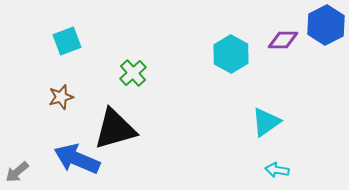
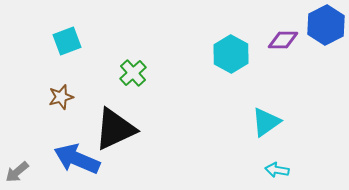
black triangle: rotated 9 degrees counterclockwise
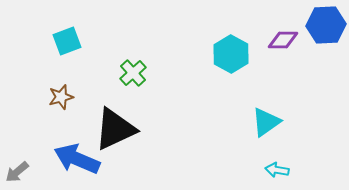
blue hexagon: rotated 24 degrees clockwise
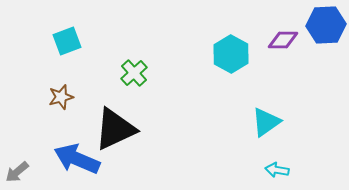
green cross: moved 1 px right
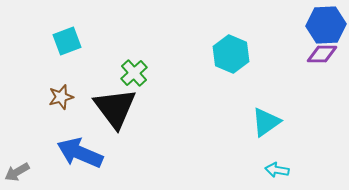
purple diamond: moved 39 px right, 14 px down
cyan hexagon: rotated 6 degrees counterclockwise
black triangle: moved 21 px up; rotated 42 degrees counterclockwise
blue arrow: moved 3 px right, 6 px up
gray arrow: rotated 10 degrees clockwise
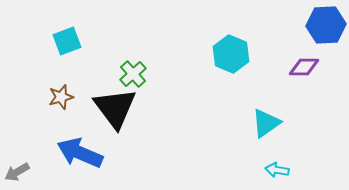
purple diamond: moved 18 px left, 13 px down
green cross: moved 1 px left, 1 px down
cyan triangle: moved 1 px down
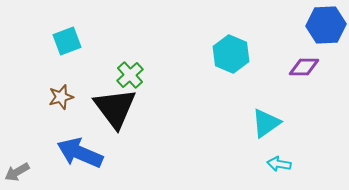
green cross: moved 3 px left, 1 px down
cyan arrow: moved 2 px right, 6 px up
